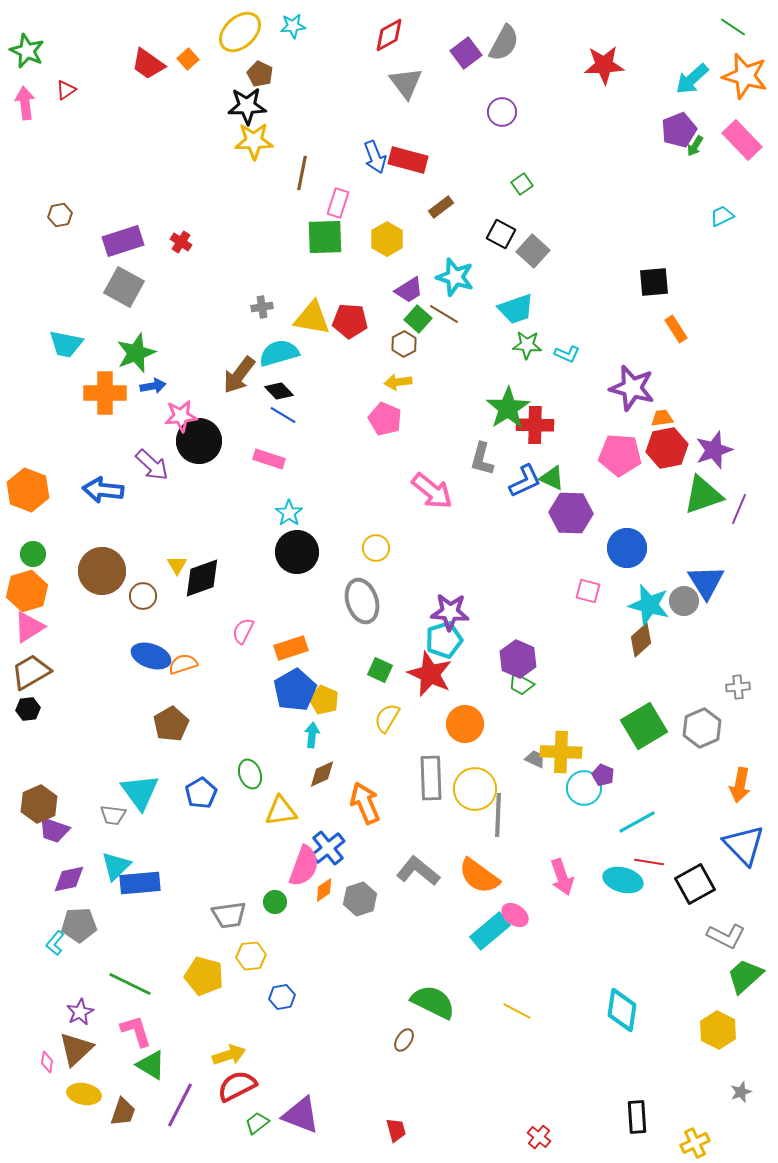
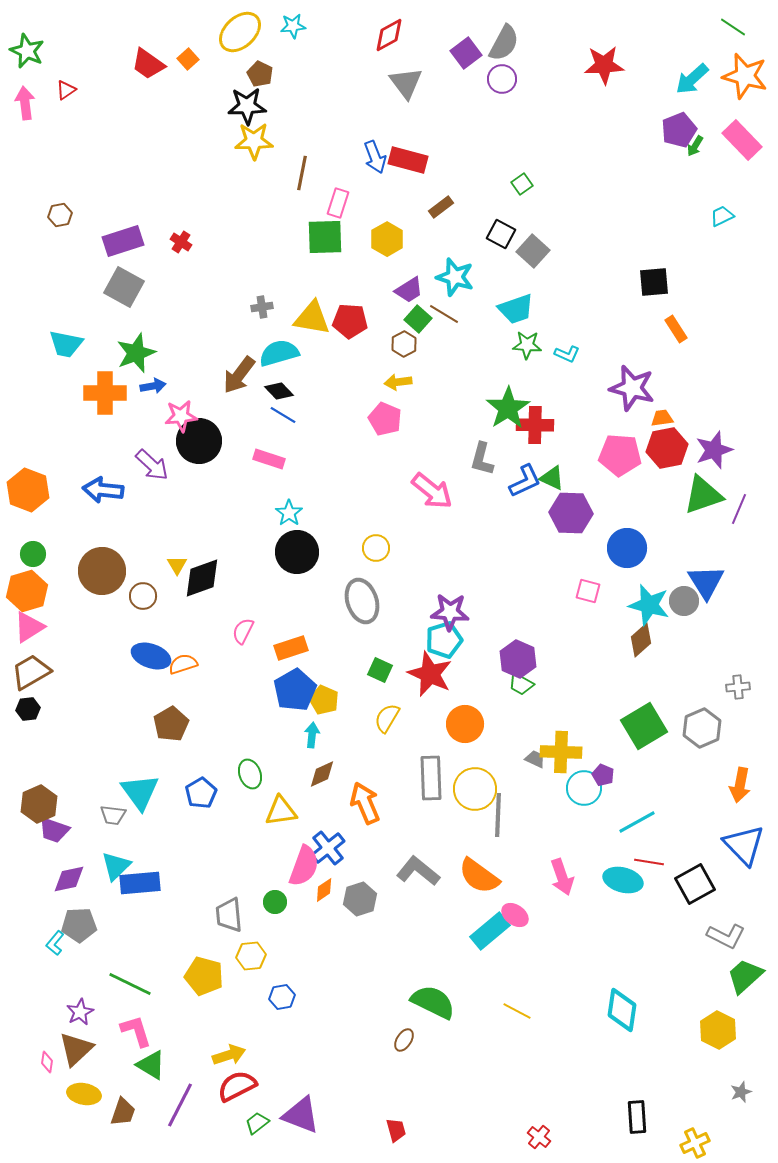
purple circle at (502, 112): moved 33 px up
gray trapezoid at (229, 915): rotated 93 degrees clockwise
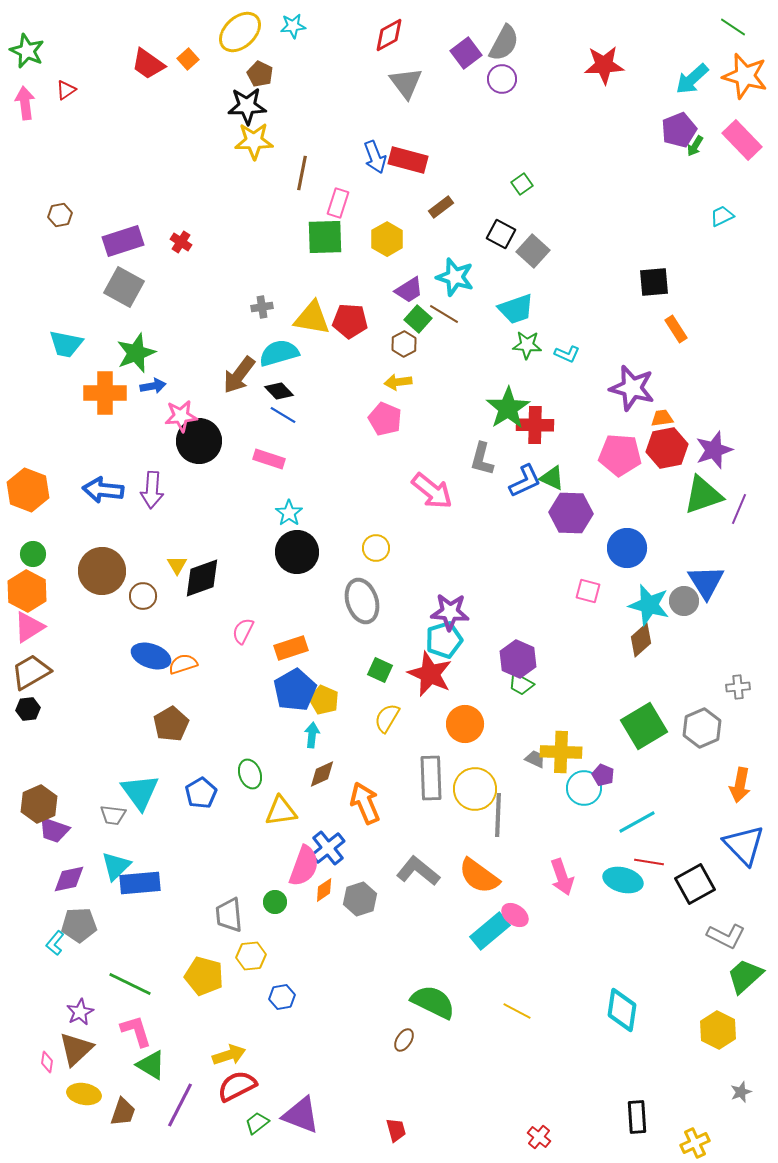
purple arrow at (152, 465): moved 25 px down; rotated 51 degrees clockwise
orange hexagon at (27, 591): rotated 15 degrees counterclockwise
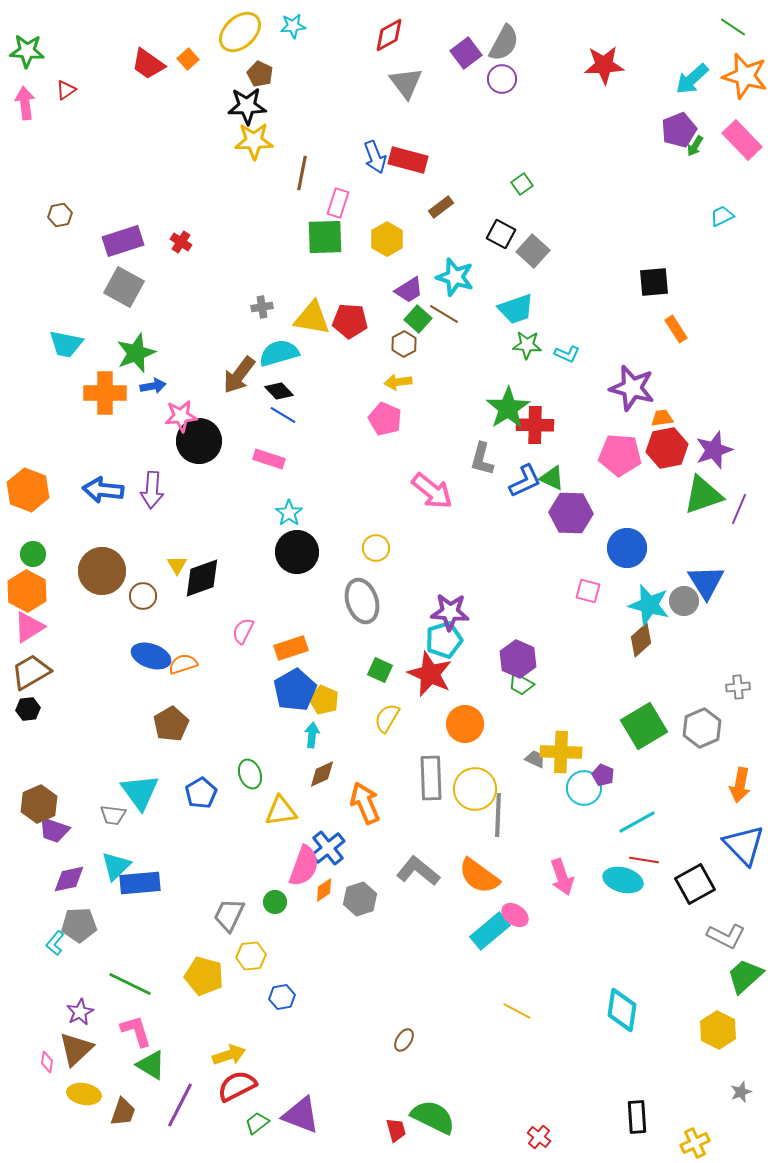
green star at (27, 51): rotated 20 degrees counterclockwise
red line at (649, 862): moved 5 px left, 2 px up
gray trapezoid at (229, 915): rotated 30 degrees clockwise
green semicircle at (433, 1002): moved 115 px down
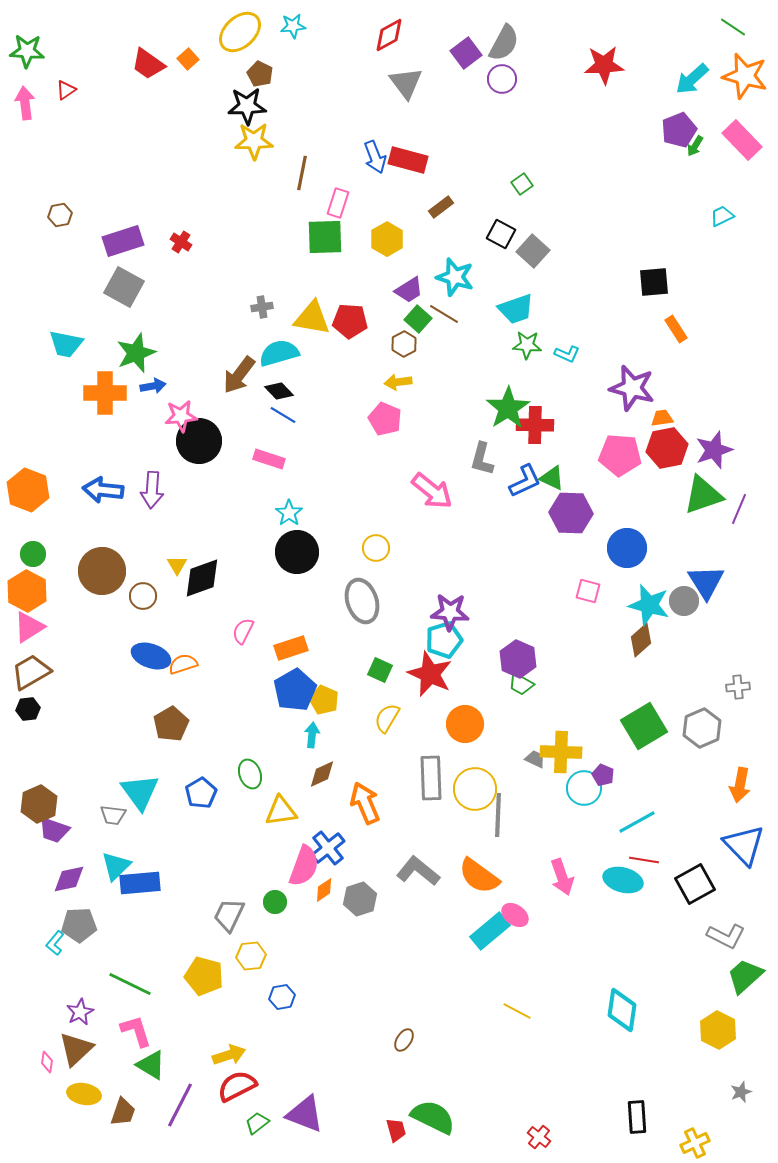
purple triangle at (301, 1115): moved 4 px right, 1 px up
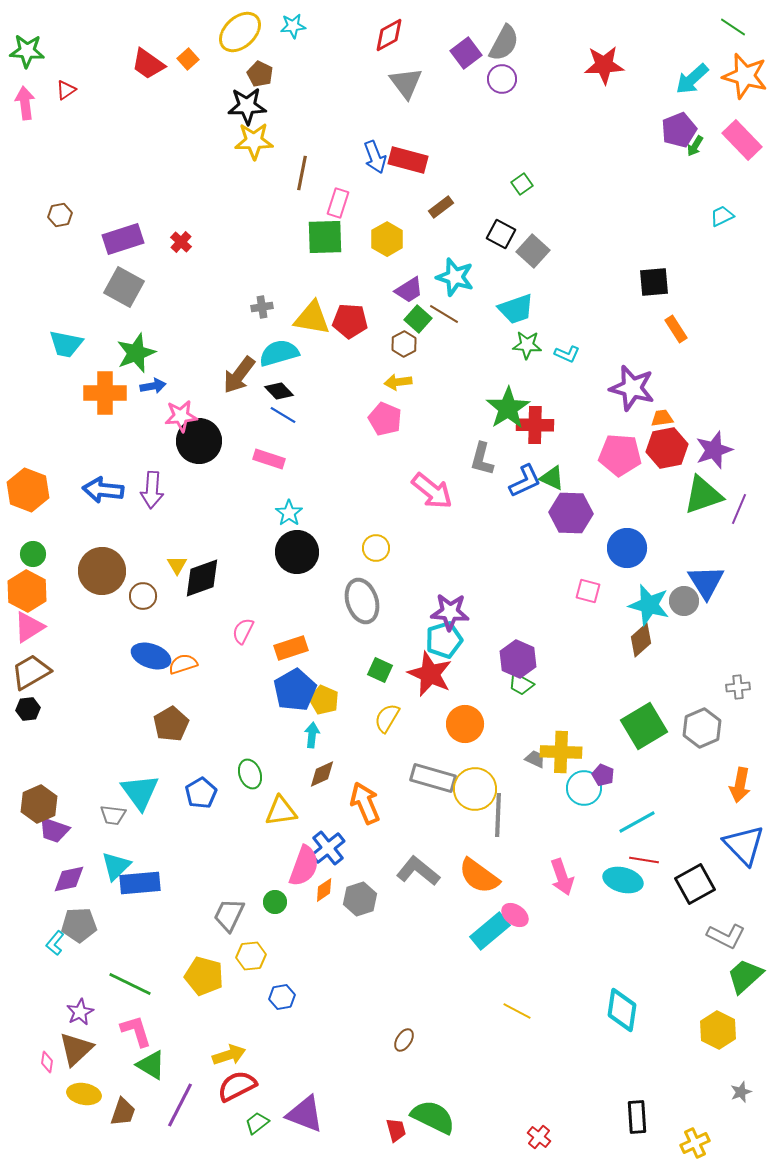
purple rectangle at (123, 241): moved 2 px up
red cross at (181, 242): rotated 10 degrees clockwise
gray rectangle at (431, 778): moved 2 px right; rotated 72 degrees counterclockwise
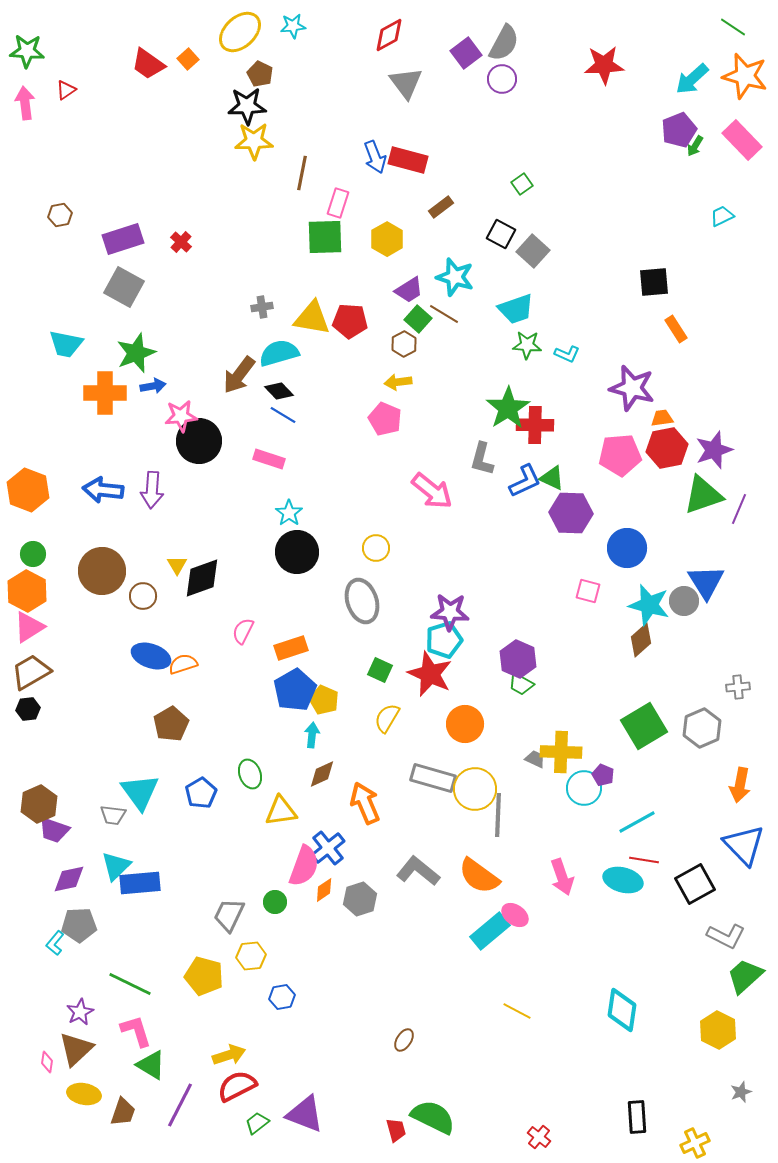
pink pentagon at (620, 455): rotated 9 degrees counterclockwise
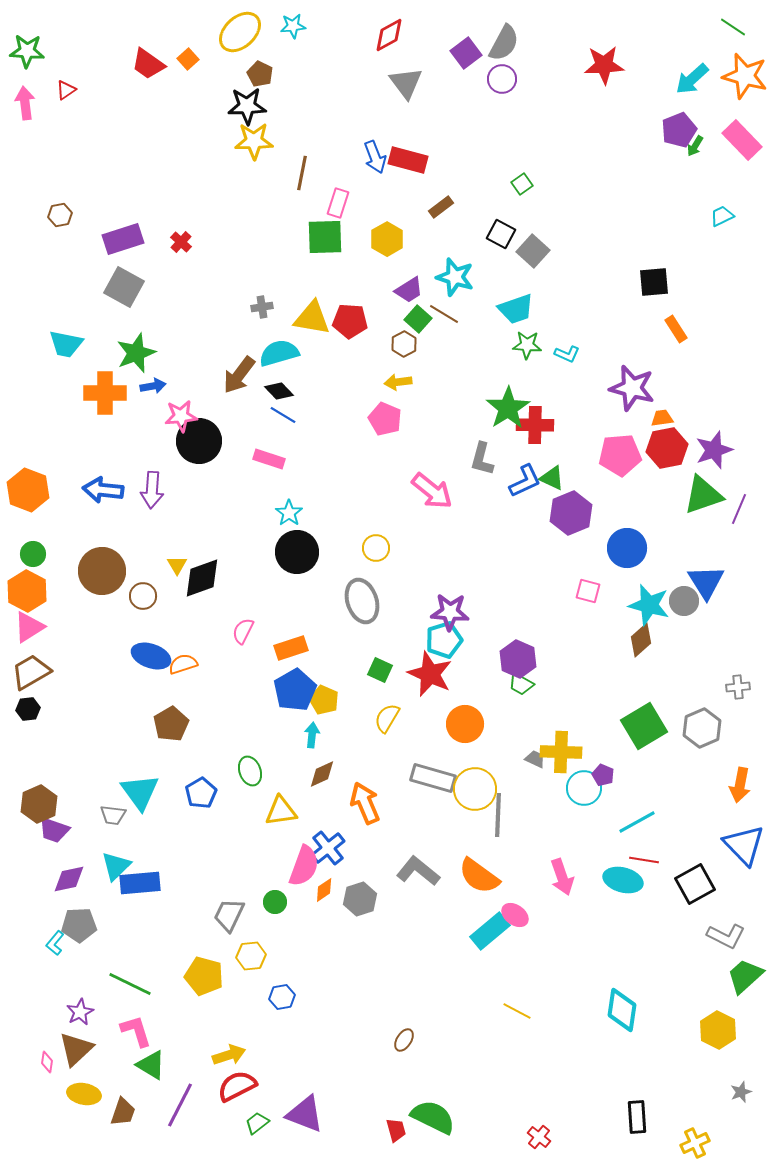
purple hexagon at (571, 513): rotated 24 degrees counterclockwise
green ellipse at (250, 774): moved 3 px up
